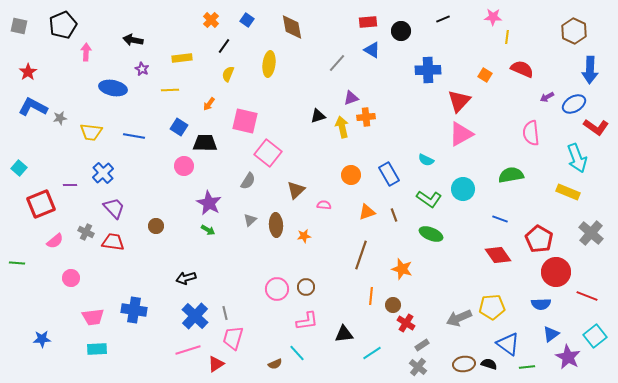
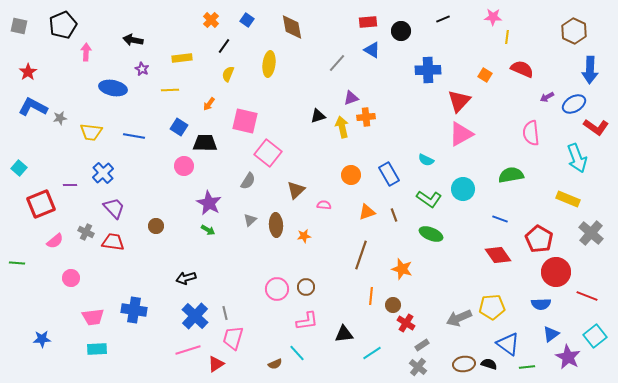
yellow rectangle at (568, 192): moved 7 px down
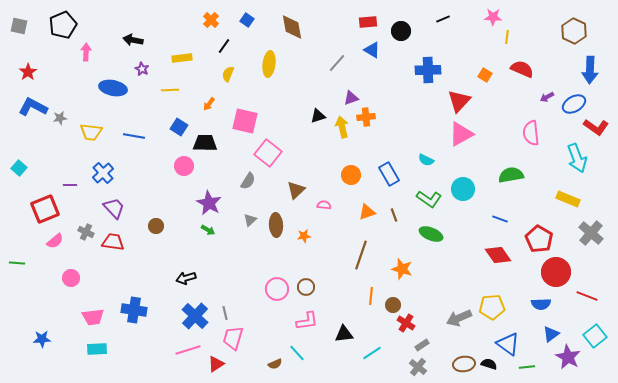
red square at (41, 204): moved 4 px right, 5 px down
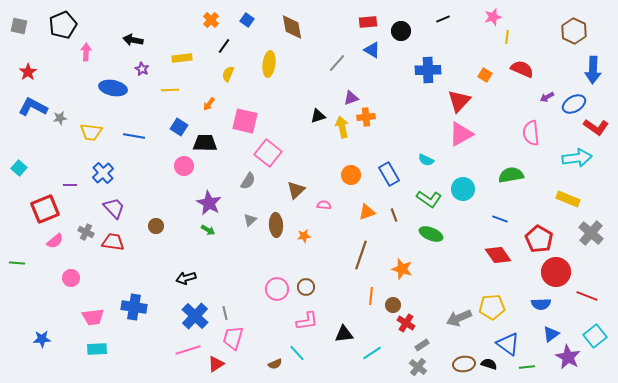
pink star at (493, 17): rotated 18 degrees counterclockwise
blue arrow at (590, 70): moved 3 px right
cyan arrow at (577, 158): rotated 76 degrees counterclockwise
blue cross at (134, 310): moved 3 px up
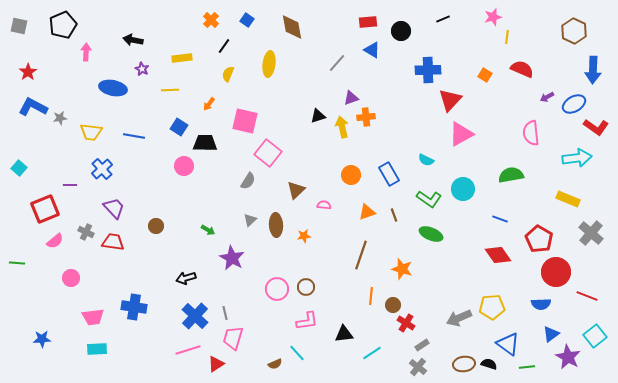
red triangle at (459, 101): moved 9 px left, 1 px up
blue cross at (103, 173): moved 1 px left, 4 px up
purple star at (209, 203): moved 23 px right, 55 px down
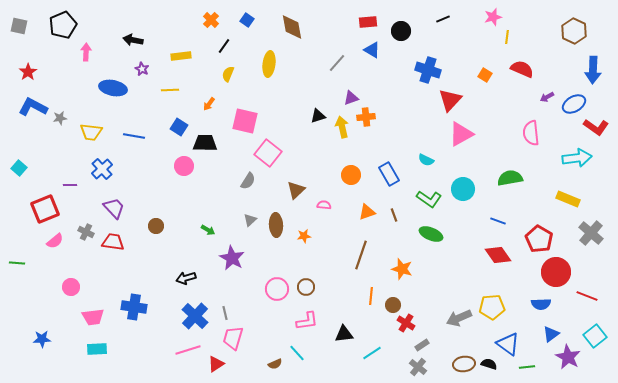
yellow rectangle at (182, 58): moved 1 px left, 2 px up
blue cross at (428, 70): rotated 20 degrees clockwise
green semicircle at (511, 175): moved 1 px left, 3 px down
blue line at (500, 219): moved 2 px left, 2 px down
pink circle at (71, 278): moved 9 px down
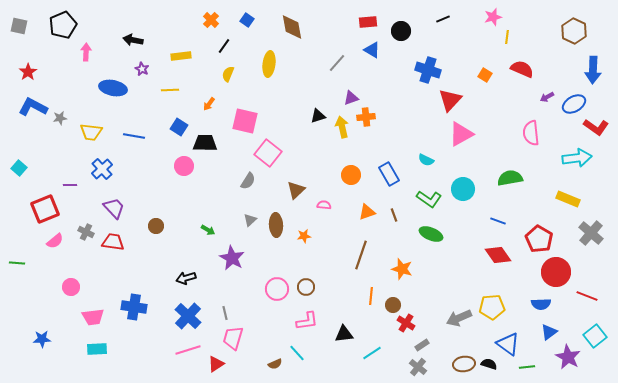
blue cross at (195, 316): moved 7 px left
blue triangle at (551, 334): moved 2 px left, 2 px up
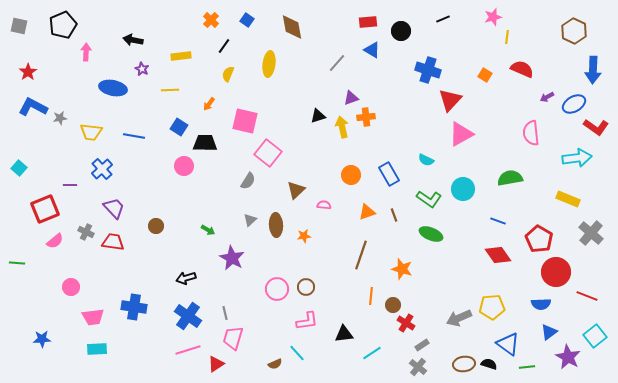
blue cross at (188, 316): rotated 8 degrees counterclockwise
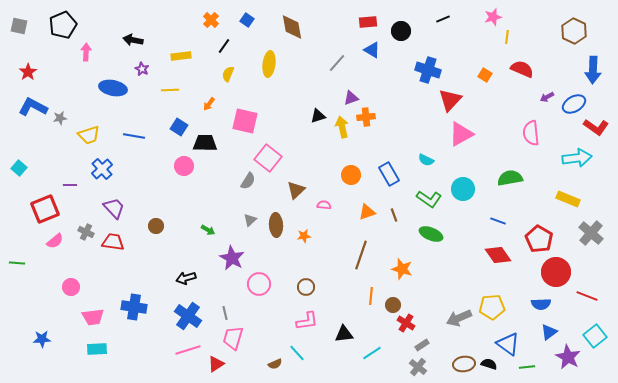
yellow trapezoid at (91, 132): moved 2 px left, 3 px down; rotated 25 degrees counterclockwise
pink square at (268, 153): moved 5 px down
pink circle at (277, 289): moved 18 px left, 5 px up
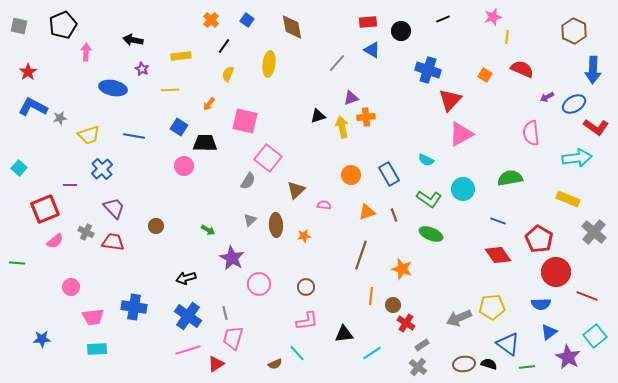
gray cross at (591, 233): moved 3 px right, 1 px up
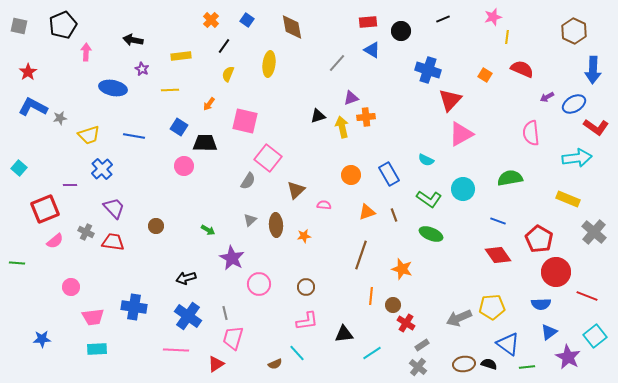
pink line at (188, 350): moved 12 px left; rotated 20 degrees clockwise
